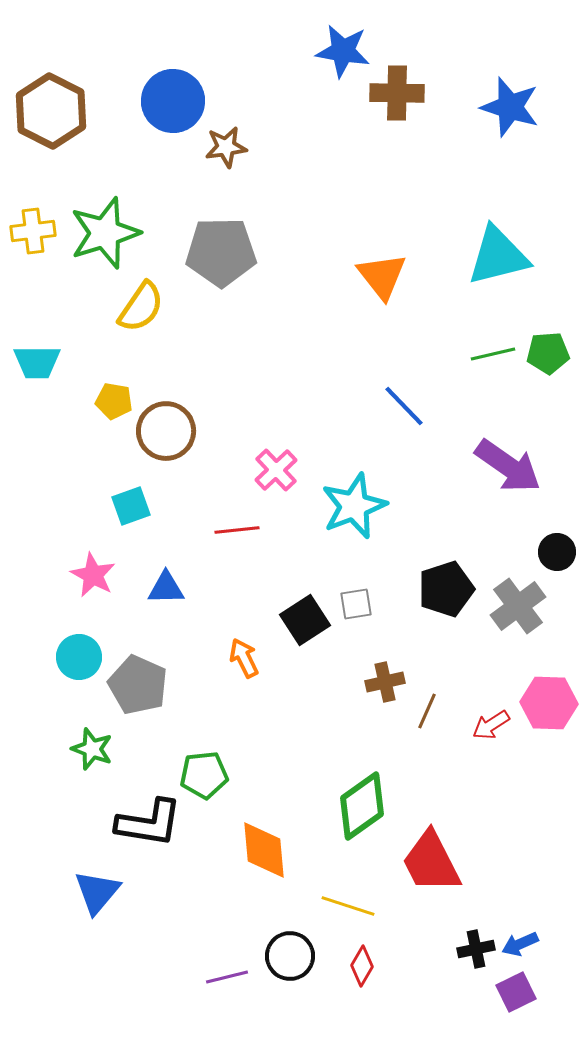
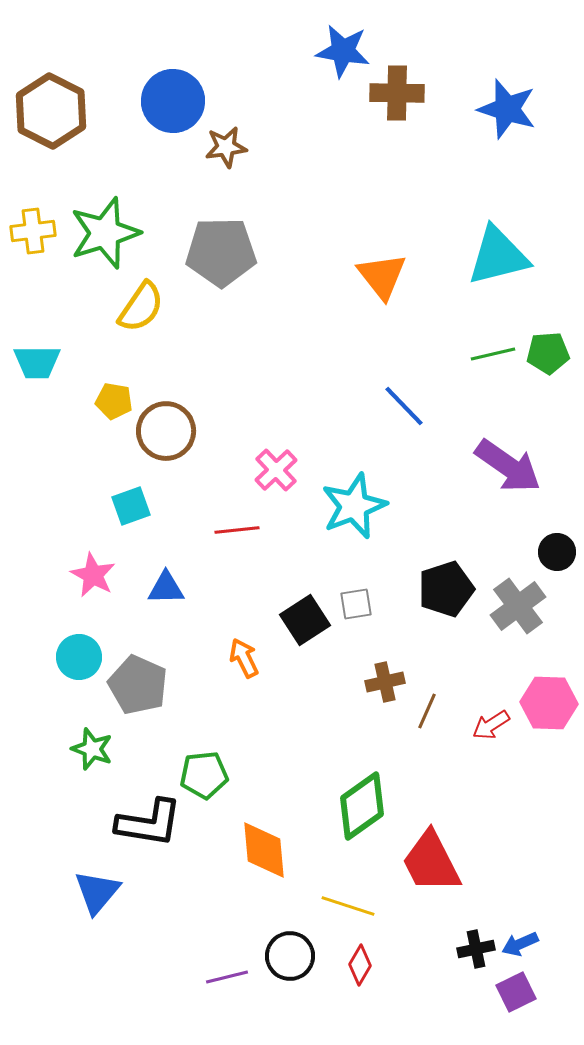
blue star at (510, 107): moved 3 px left, 2 px down
red diamond at (362, 966): moved 2 px left, 1 px up
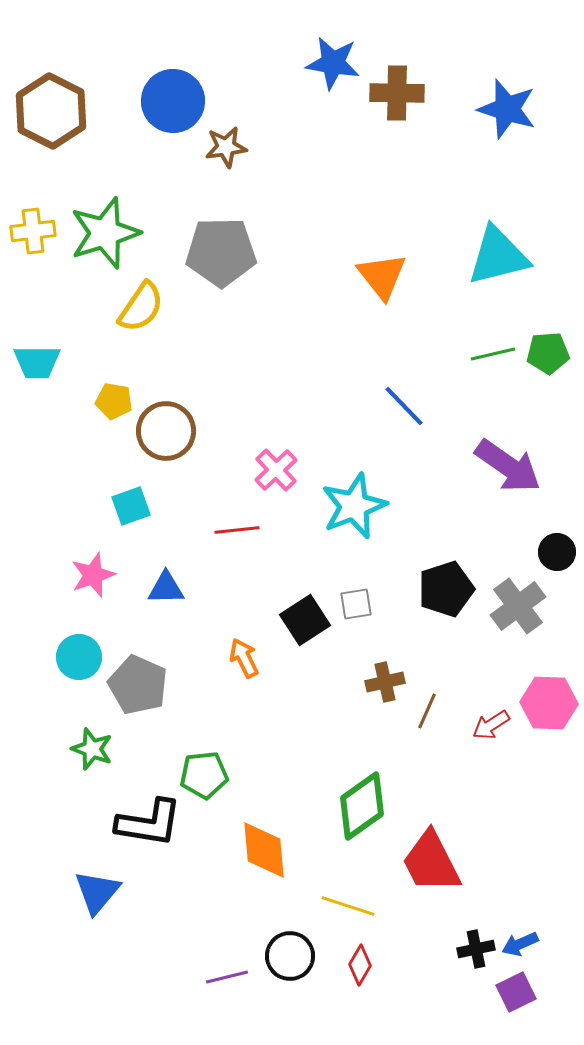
blue star at (343, 51): moved 10 px left, 12 px down
pink star at (93, 575): rotated 24 degrees clockwise
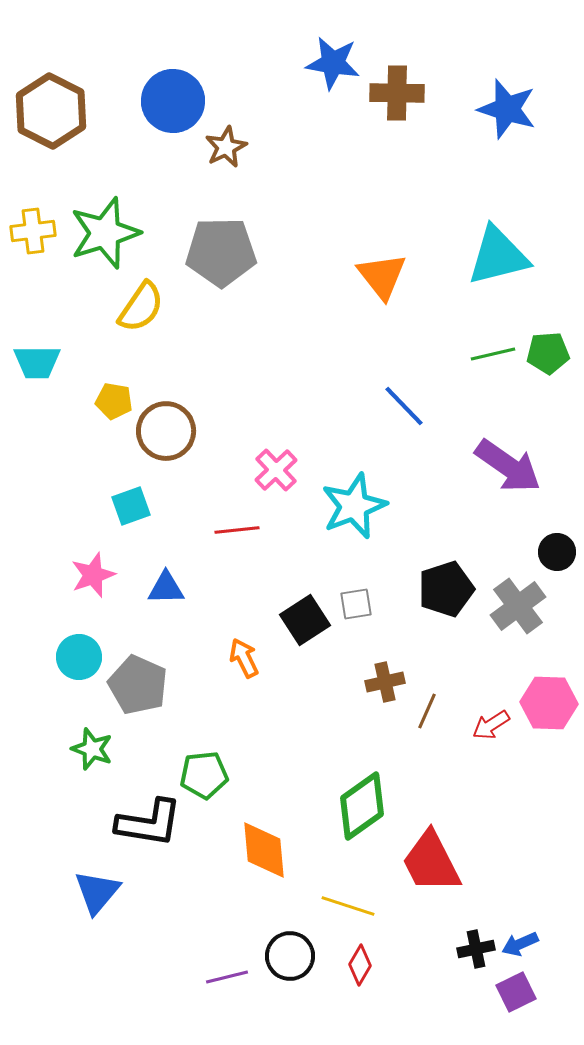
brown star at (226, 147): rotated 18 degrees counterclockwise
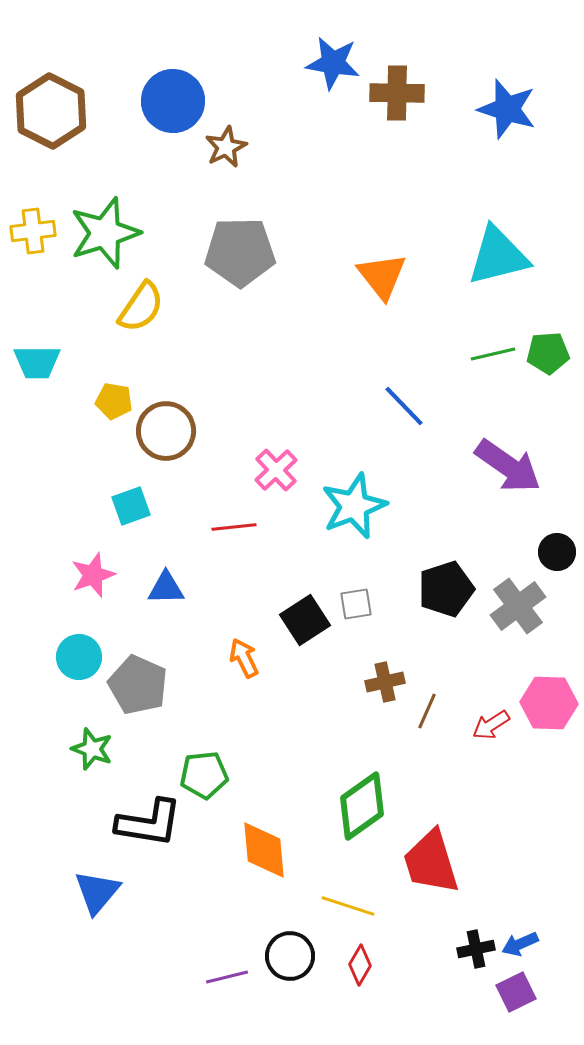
gray pentagon at (221, 252): moved 19 px right
red line at (237, 530): moved 3 px left, 3 px up
red trapezoid at (431, 862): rotated 10 degrees clockwise
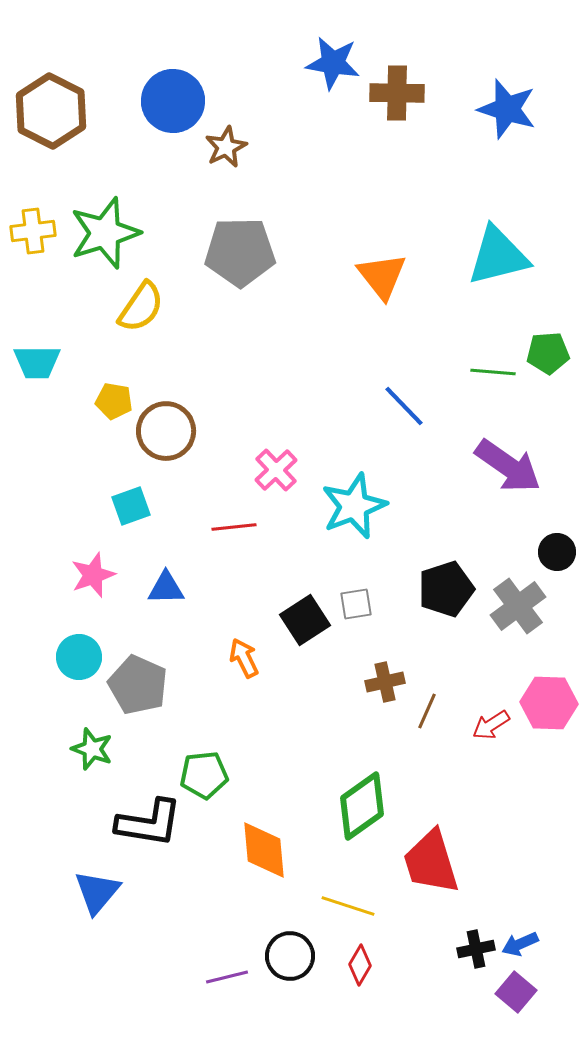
green line at (493, 354): moved 18 px down; rotated 18 degrees clockwise
purple square at (516, 992): rotated 24 degrees counterclockwise
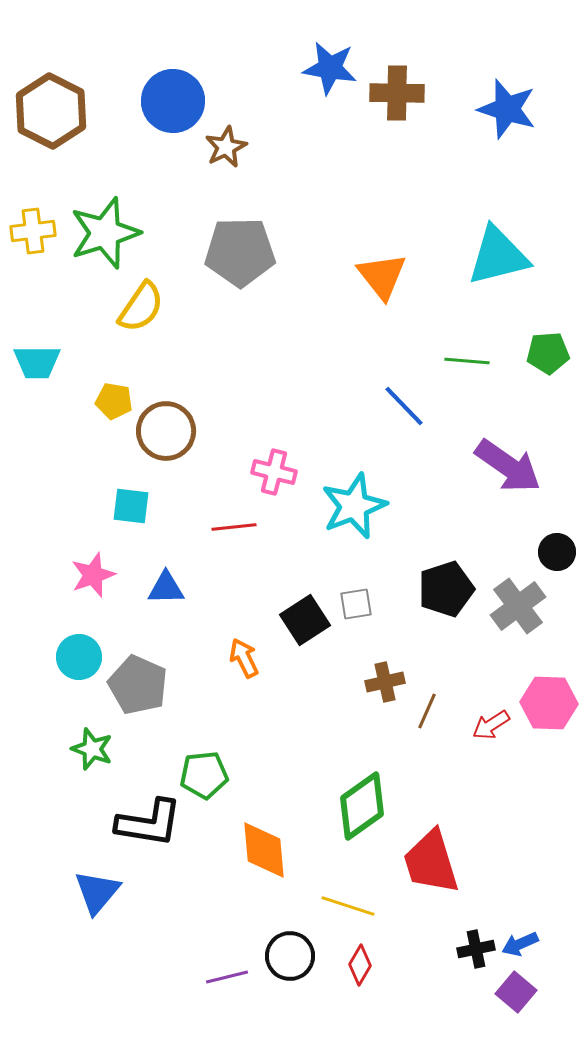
blue star at (333, 63): moved 3 px left, 5 px down
green line at (493, 372): moved 26 px left, 11 px up
pink cross at (276, 470): moved 2 px left, 2 px down; rotated 33 degrees counterclockwise
cyan square at (131, 506): rotated 27 degrees clockwise
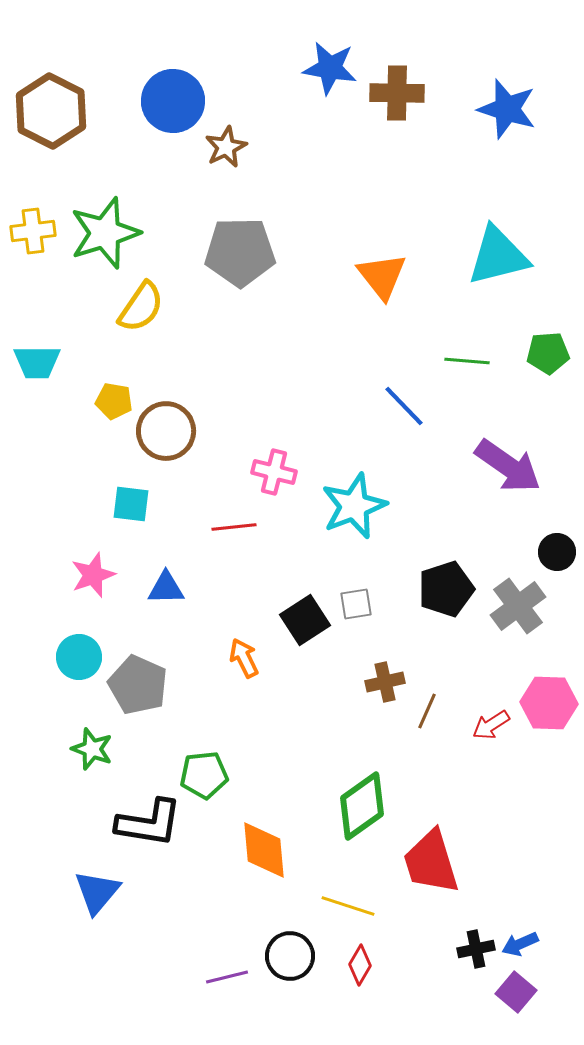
cyan square at (131, 506): moved 2 px up
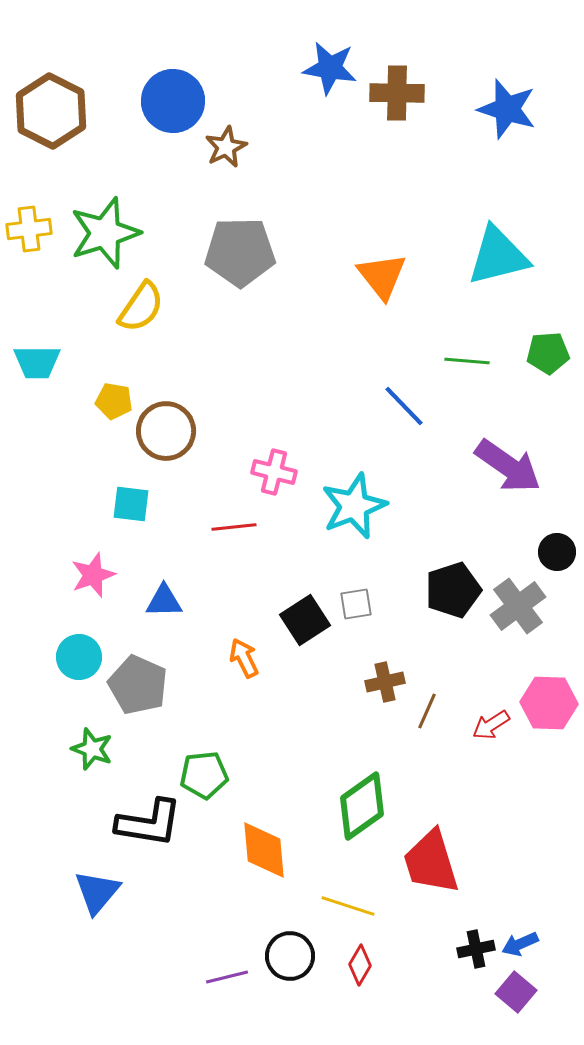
yellow cross at (33, 231): moved 4 px left, 2 px up
blue triangle at (166, 588): moved 2 px left, 13 px down
black pentagon at (446, 589): moved 7 px right, 1 px down
